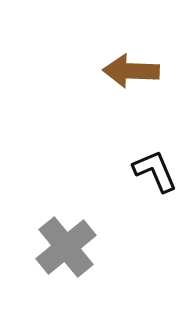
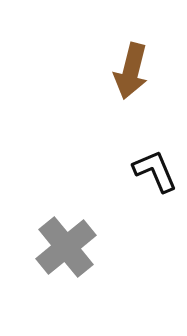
brown arrow: rotated 78 degrees counterclockwise
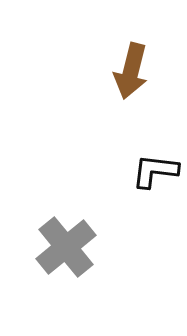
black L-shape: rotated 60 degrees counterclockwise
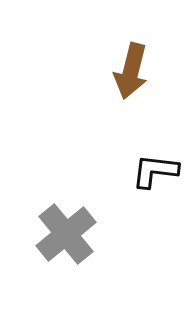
gray cross: moved 13 px up
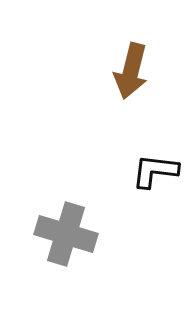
gray cross: rotated 34 degrees counterclockwise
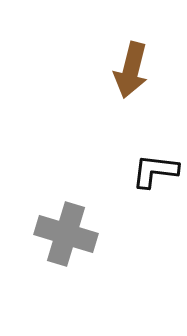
brown arrow: moved 1 px up
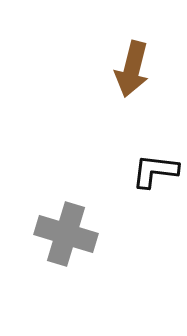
brown arrow: moved 1 px right, 1 px up
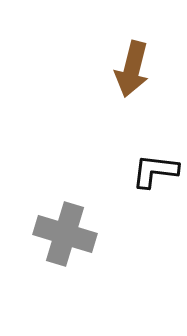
gray cross: moved 1 px left
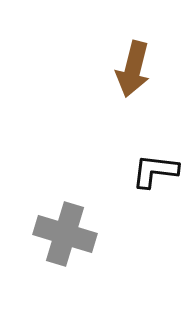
brown arrow: moved 1 px right
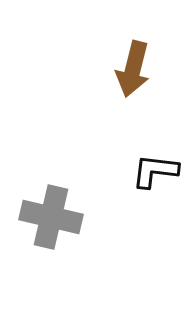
gray cross: moved 14 px left, 17 px up; rotated 4 degrees counterclockwise
